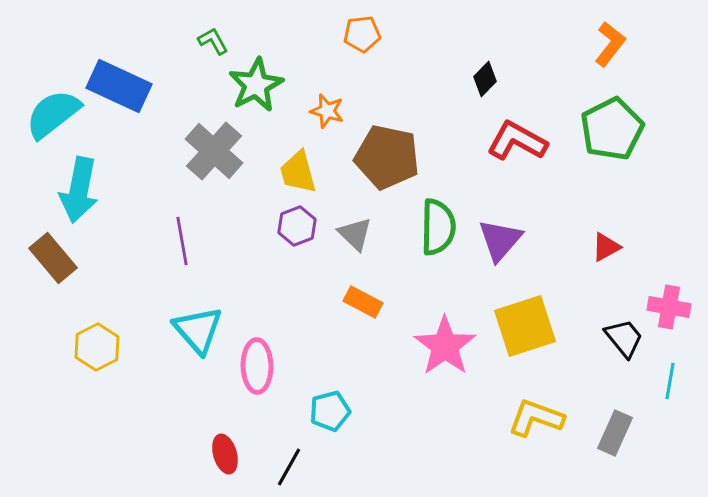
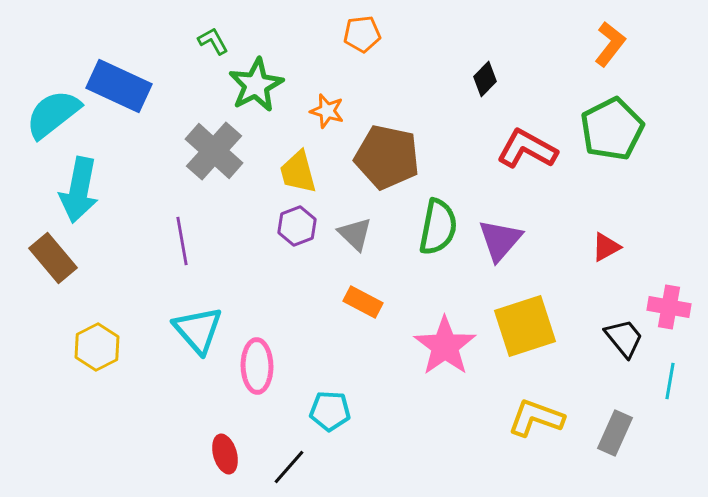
red L-shape: moved 10 px right, 8 px down
green semicircle: rotated 10 degrees clockwise
cyan pentagon: rotated 18 degrees clockwise
black line: rotated 12 degrees clockwise
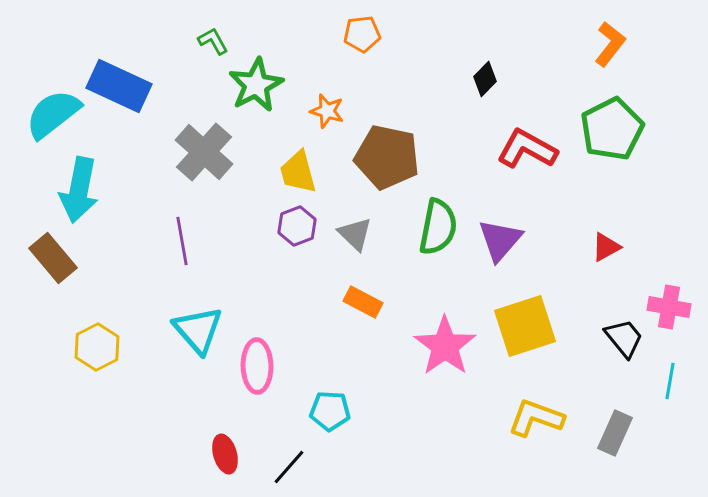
gray cross: moved 10 px left, 1 px down
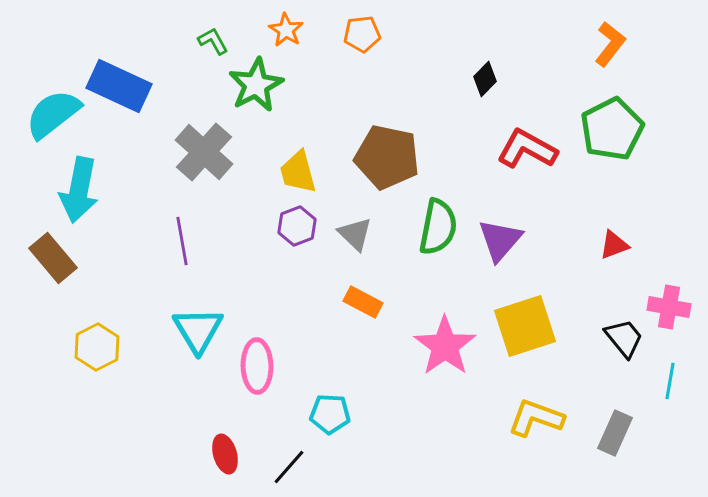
orange star: moved 41 px left, 81 px up; rotated 16 degrees clockwise
red triangle: moved 8 px right, 2 px up; rotated 8 degrees clockwise
cyan triangle: rotated 10 degrees clockwise
cyan pentagon: moved 3 px down
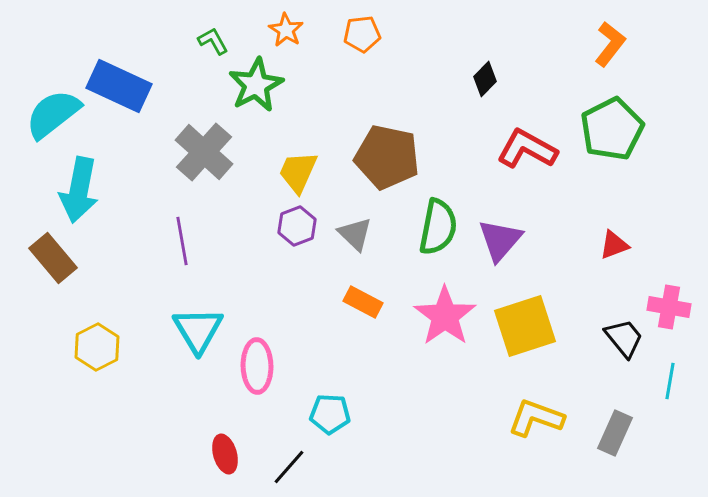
yellow trapezoid: rotated 39 degrees clockwise
pink star: moved 30 px up
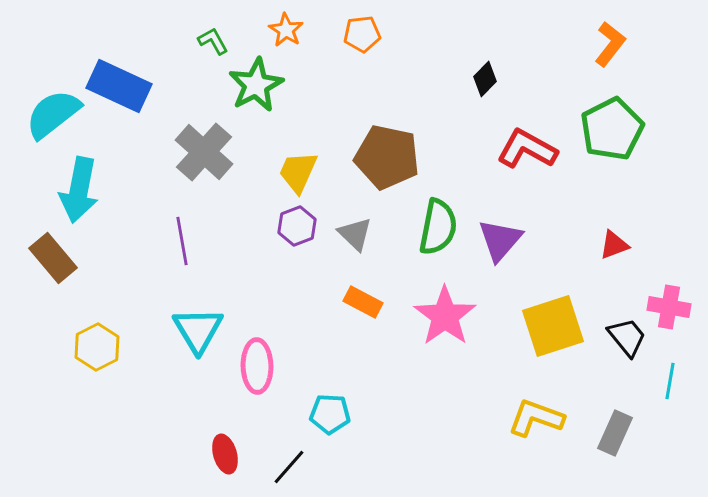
yellow square: moved 28 px right
black trapezoid: moved 3 px right, 1 px up
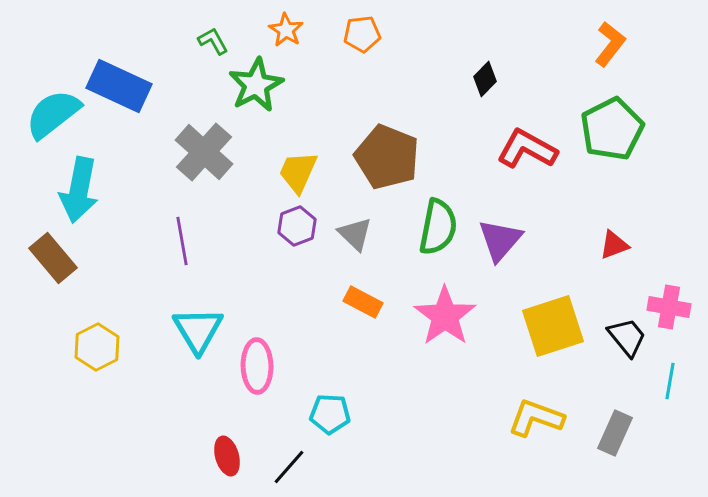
brown pentagon: rotated 10 degrees clockwise
red ellipse: moved 2 px right, 2 px down
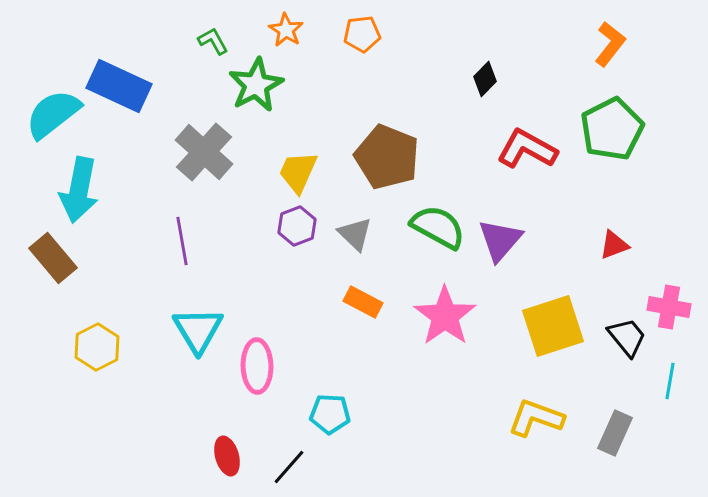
green semicircle: rotated 72 degrees counterclockwise
